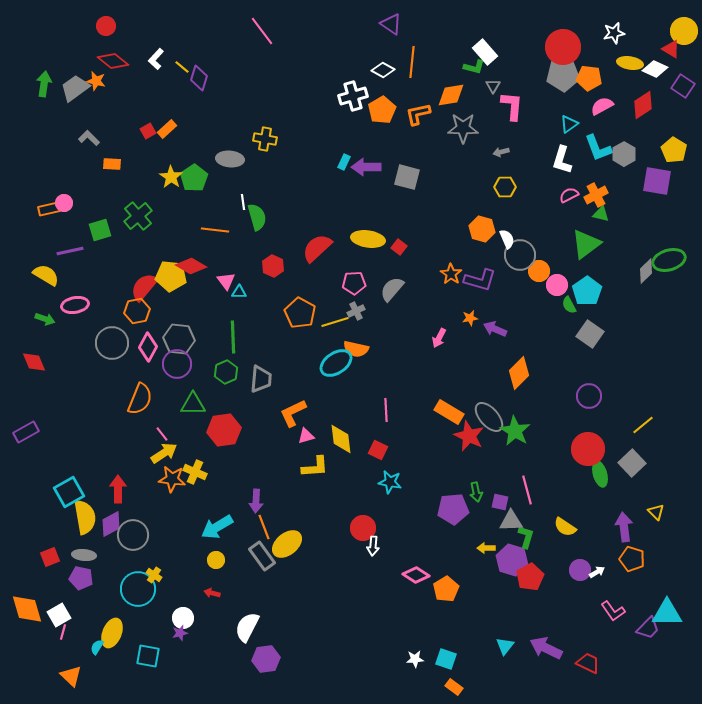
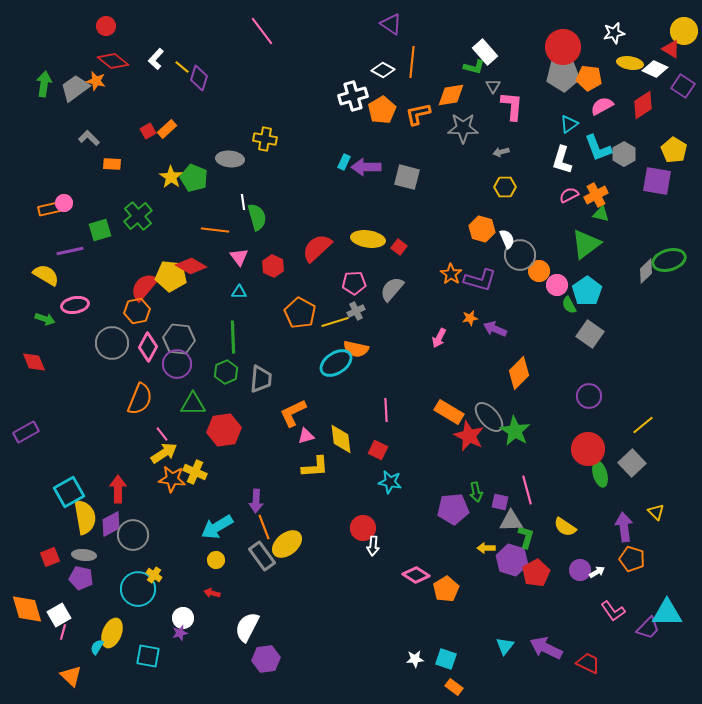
green pentagon at (194, 178): rotated 16 degrees counterclockwise
pink triangle at (226, 281): moved 13 px right, 24 px up
red pentagon at (530, 577): moved 6 px right, 4 px up
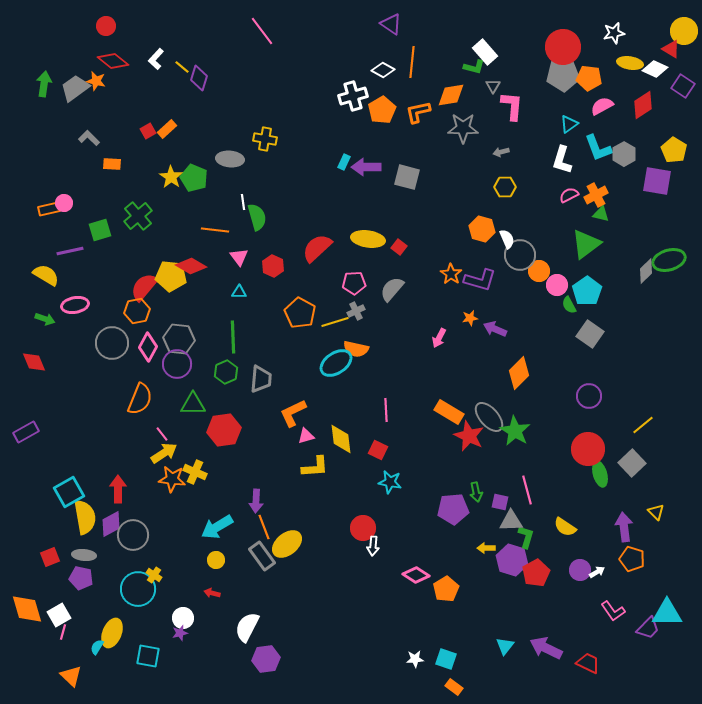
orange L-shape at (418, 114): moved 2 px up
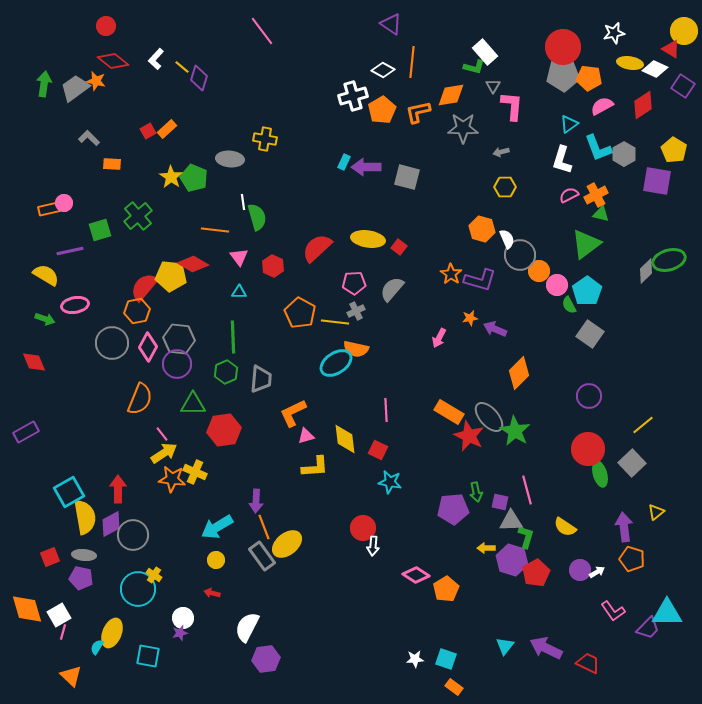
red diamond at (191, 266): moved 2 px right, 2 px up
yellow line at (335, 322): rotated 24 degrees clockwise
yellow diamond at (341, 439): moved 4 px right
yellow triangle at (656, 512): rotated 36 degrees clockwise
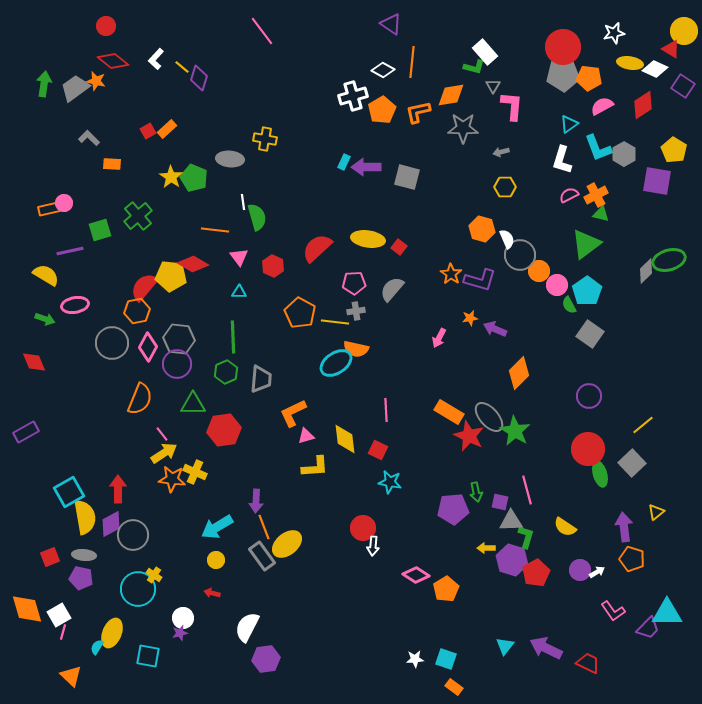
gray cross at (356, 311): rotated 18 degrees clockwise
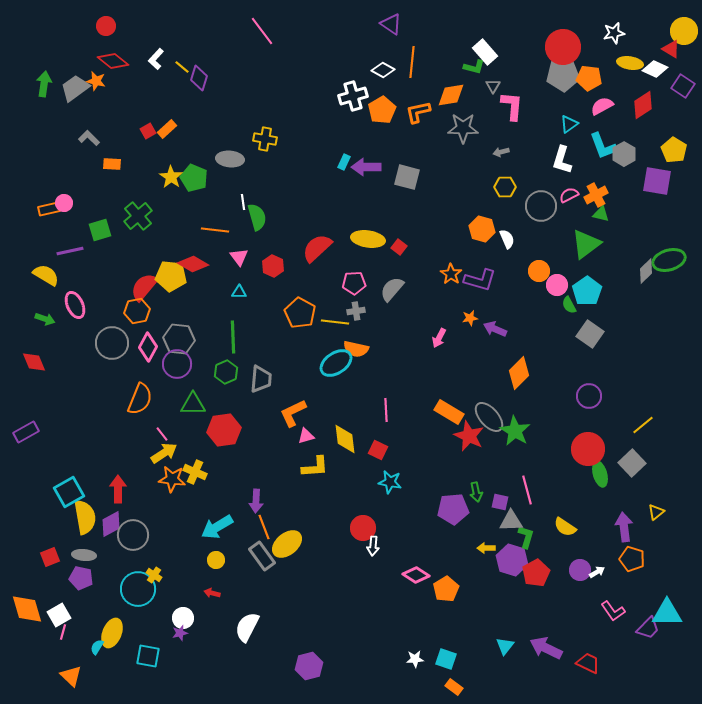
cyan L-shape at (598, 148): moved 5 px right, 2 px up
gray circle at (520, 255): moved 21 px right, 49 px up
pink ellipse at (75, 305): rotated 76 degrees clockwise
purple hexagon at (266, 659): moved 43 px right, 7 px down; rotated 8 degrees counterclockwise
